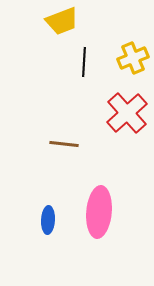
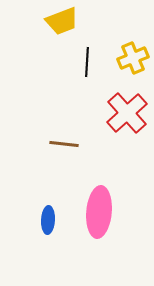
black line: moved 3 px right
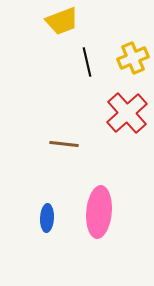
black line: rotated 16 degrees counterclockwise
blue ellipse: moved 1 px left, 2 px up
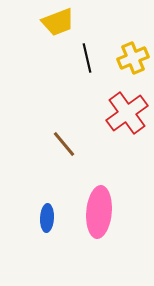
yellow trapezoid: moved 4 px left, 1 px down
black line: moved 4 px up
red cross: rotated 6 degrees clockwise
brown line: rotated 44 degrees clockwise
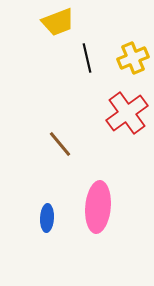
brown line: moved 4 px left
pink ellipse: moved 1 px left, 5 px up
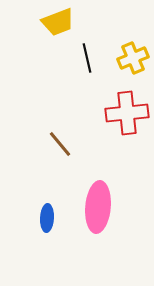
red cross: rotated 30 degrees clockwise
